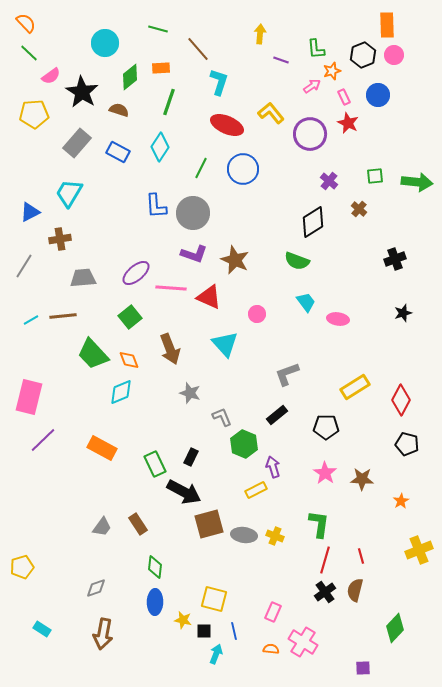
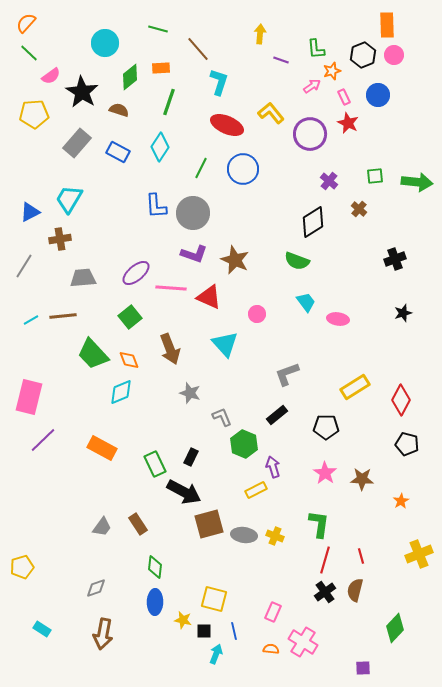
orange semicircle at (26, 23): rotated 95 degrees counterclockwise
cyan trapezoid at (69, 193): moved 6 px down
yellow cross at (419, 550): moved 4 px down
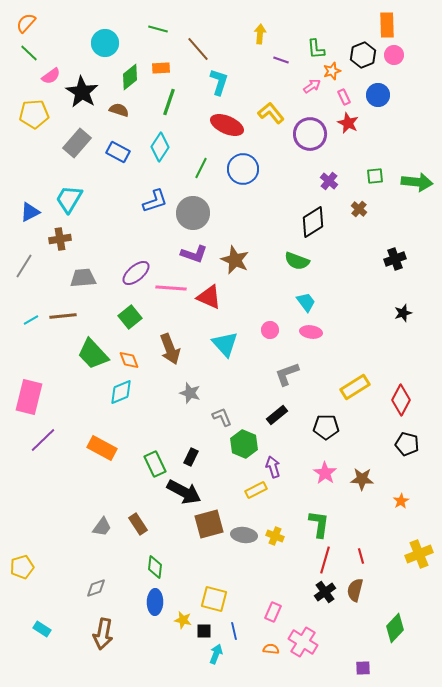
blue L-shape at (156, 206): moved 1 px left, 5 px up; rotated 104 degrees counterclockwise
pink circle at (257, 314): moved 13 px right, 16 px down
pink ellipse at (338, 319): moved 27 px left, 13 px down
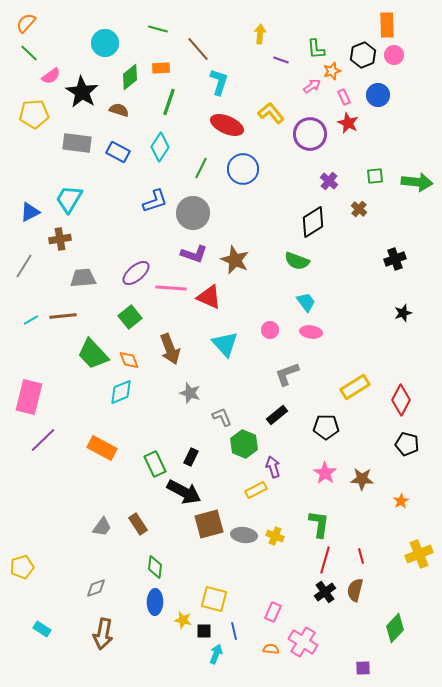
gray rectangle at (77, 143): rotated 56 degrees clockwise
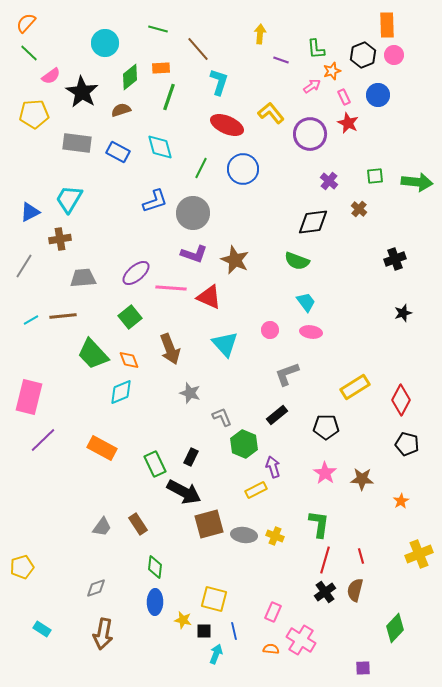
green line at (169, 102): moved 5 px up
brown semicircle at (119, 110): moved 2 px right; rotated 36 degrees counterclockwise
cyan diamond at (160, 147): rotated 48 degrees counterclockwise
black diamond at (313, 222): rotated 24 degrees clockwise
pink cross at (303, 642): moved 2 px left, 2 px up
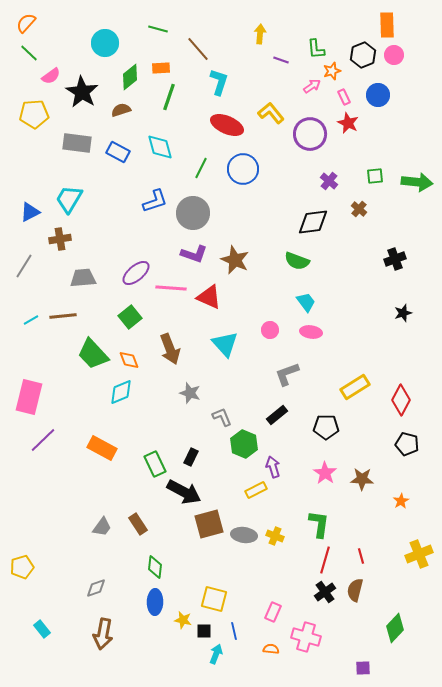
cyan rectangle at (42, 629): rotated 18 degrees clockwise
pink cross at (301, 640): moved 5 px right, 3 px up; rotated 16 degrees counterclockwise
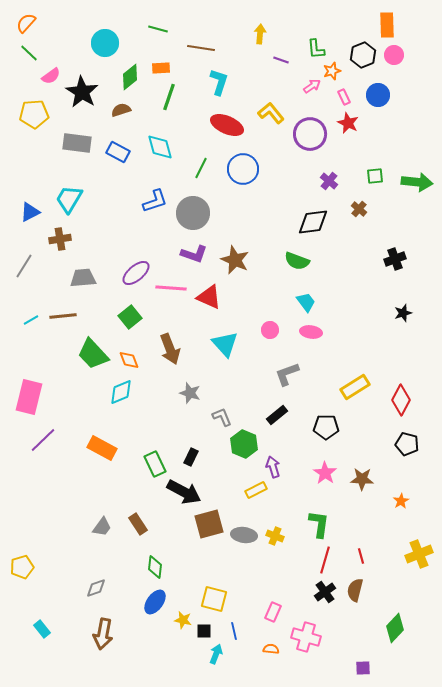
brown line at (198, 49): moved 3 px right, 1 px up; rotated 40 degrees counterclockwise
blue ellipse at (155, 602): rotated 35 degrees clockwise
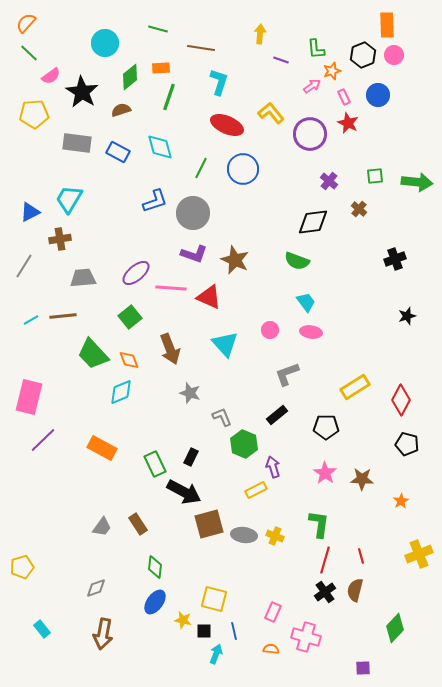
black star at (403, 313): moved 4 px right, 3 px down
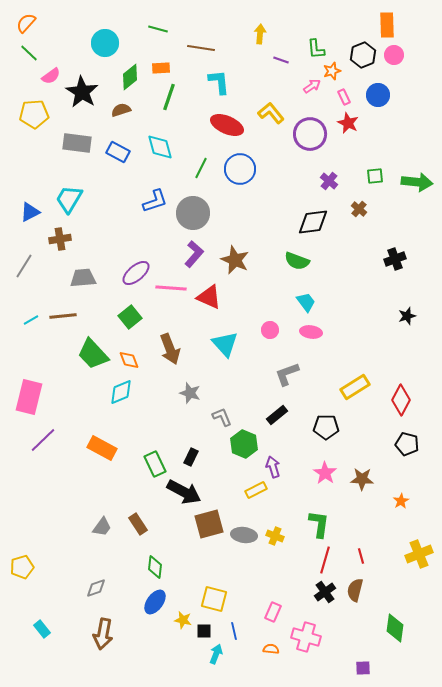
cyan L-shape at (219, 82): rotated 24 degrees counterclockwise
blue circle at (243, 169): moved 3 px left
purple L-shape at (194, 254): rotated 68 degrees counterclockwise
green diamond at (395, 628): rotated 36 degrees counterclockwise
